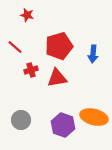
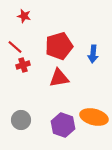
red star: moved 3 px left, 1 px down
red cross: moved 8 px left, 5 px up
red triangle: moved 2 px right
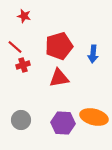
purple hexagon: moved 2 px up; rotated 15 degrees counterclockwise
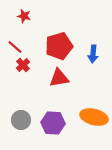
red cross: rotated 24 degrees counterclockwise
purple hexagon: moved 10 px left
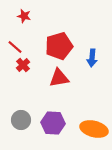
blue arrow: moved 1 px left, 4 px down
orange ellipse: moved 12 px down
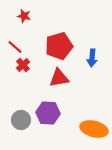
purple hexagon: moved 5 px left, 10 px up
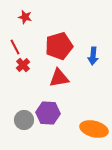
red star: moved 1 px right, 1 px down
red line: rotated 21 degrees clockwise
blue arrow: moved 1 px right, 2 px up
gray circle: moved 3 px right
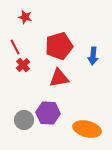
orange ellipse: moved 7 px left
